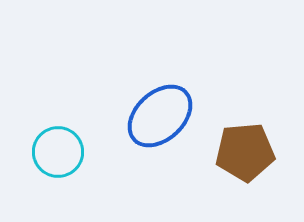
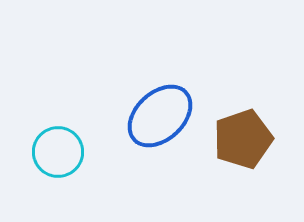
brown pentagon: moved 2 px left, 13 px up; rotated 14 degrees counterclockwise
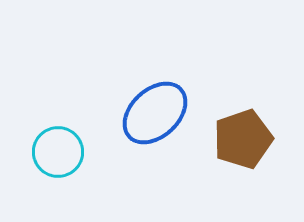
blue ellipse: moved 5 px left, 3 px up
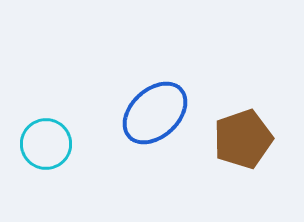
cyan circle: moved 12 px left, 8 px up
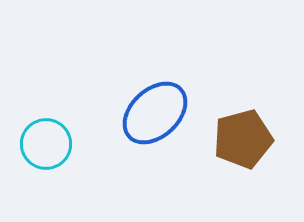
brown pentagon: rotated 4 degrees clockwise
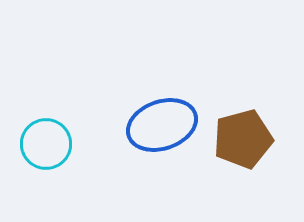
blue ellipse: moved 7 px right, 12 px down; rotated 24 degrees clockwise
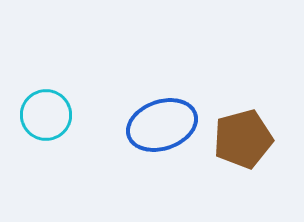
cyan circle: moved 29 px up
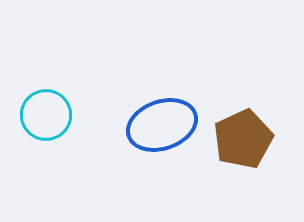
brown pentagon: rotated 10 degrees counterclockwise
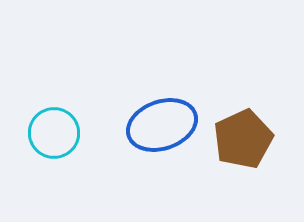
cyan circle: moved 8 px right, 18 px down
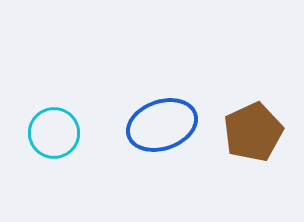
brown pentagon: moved 10 px right, 7 px up
